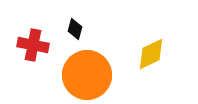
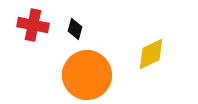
red cross: moved 20 px up
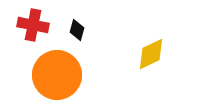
black diamond: moved 2 px right, 1 px down
orange circle: moved 30 px left
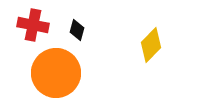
yellow diamond: moved 9 px up; rotated 20 degrees counterclockwise
orange circle: moved 1 px left, 2 px up
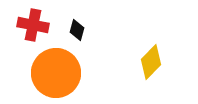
yellow diamond: moved 17 px down
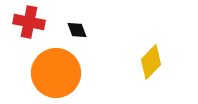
red cross: moved 4 px left, 3 px up
black diamond: rotated 35 degrees counterclockwise
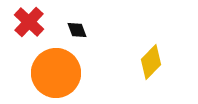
red cross: rotated 32 degrees clockwise
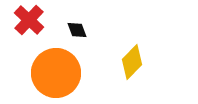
red cross: moved 2 px up
yellow diamond: moved 19 px left
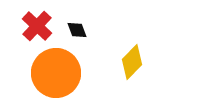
red cross: moved 8 px right, 6 px down
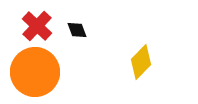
yellow diamond: moved 9 px right
orange circle: moved 21 px left, 1 px up
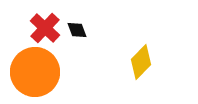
red cross: moved 8 px right, 2 px down
